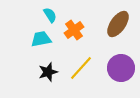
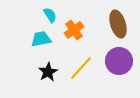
brown ellipse: rotated 52 degrees counterclockwise
purple circle: moved 2 px left, 7 px up
black star: rotated 12 degrees counterclockwise
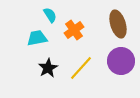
cyan trapezoid: moved 4 px left, 1 px up
purple circle: moved 2 px right
black star: moved 4 px up
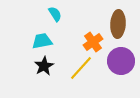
cyan semicircle: moved 5 px right, 1 px up
brown ellipse: rotated 20 degrees clockwise
orange cross: moved 19 px right, 12 px down
cyan trapezoid: moved 5 px right, 3 px down
black star: moved 4 px left, 2 px up
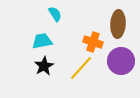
orange cross: rotated 36 degrees counterclockwise
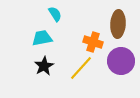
cyan trapezoid: moved 3 px up
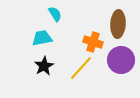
purple circle: moved 1 px up
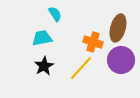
brown ellipse: moved 4 px down; rotated 12 degrees clockwise
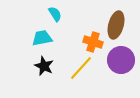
brown ellipse: moved 2 px left, 3 px up
black star: rotated 18 degrees counterclockwise
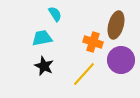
yellow line: moved 3 px right, 6 px down
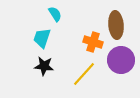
brown ellipse: rotated 20 degrees counterclockwise
cyan trapezoid: rotated 60 degrees counterclockwise
black star: rotated 18 degrees counterclockwise
